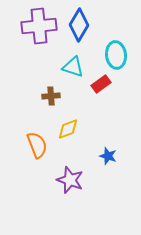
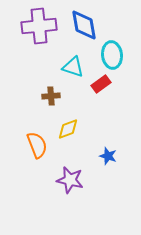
blue diamond: moved 5 px right; rotated 40 degrees counterclockwise
cyan ellipse: moved 4 px left
purple star: rotated 8 degrees counterclockwise
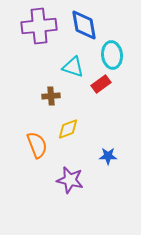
blue star: rotated 18 degrees counterclockwise
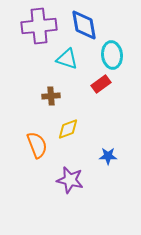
cyan triangle: moved 6 px left, 8 px up
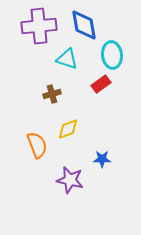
brown cross: moved 1 px right, 2 px up; rotated 12 degrees counterclockwise
blue star: moved 6 px left, 3 px down
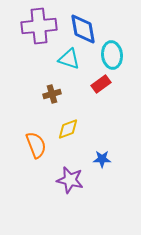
blue diamond: moved 1 px left, 4 px down
cyan triangle: moved 2 px right
orange semicircle: moved 1 px left
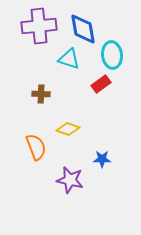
brown cross: moved 11 px left; rotated 18 degrees clockwise
yellow diamond: rotated 40 degrees clockwise
orange semicircle: moved 2 px down
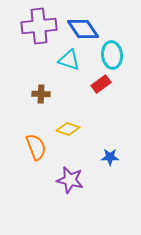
blue diamond: rotated 24 degrees counterclockwise
cyan triangle: moved 1 px down
blue star: moved 8 px right, 2 px up
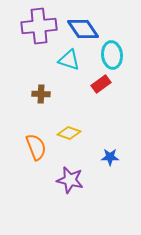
yellow diamond: moved 1 px right, 4 px down
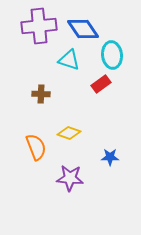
purple star: moved 2 px up; rotated 8 degrees counterclockwise
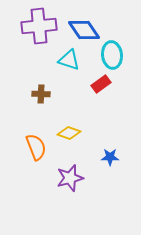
blue diamond: moved 1 px right, 1 px down
purple star: rotated 20 degrees counterclockwise
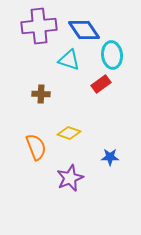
purple star: rotated 8 degrees counterclockwise
